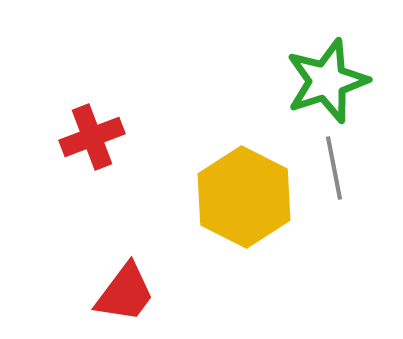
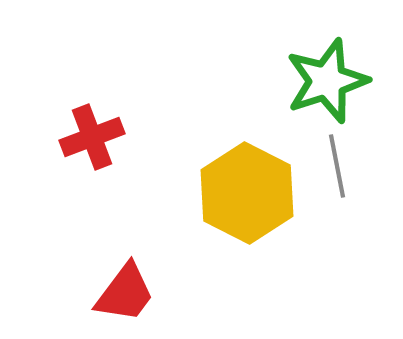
gray line: moved 3 px right, 2 px up
yellow hexagon: moved 3 px right, 4 px up
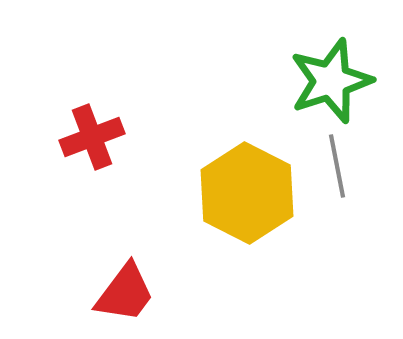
green star: moved 4 px right
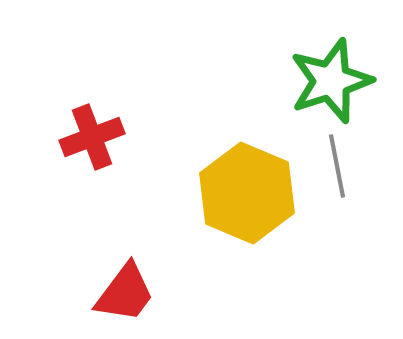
yellow hexagon: rotated 4 degrees counterclockwise
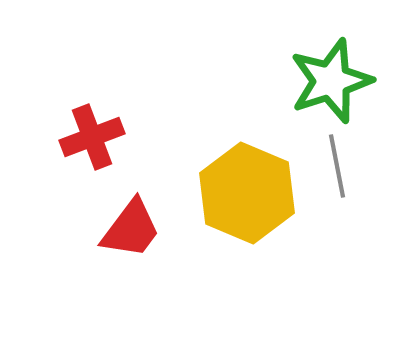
red trapezoid: moved 6 px right, 64 px up
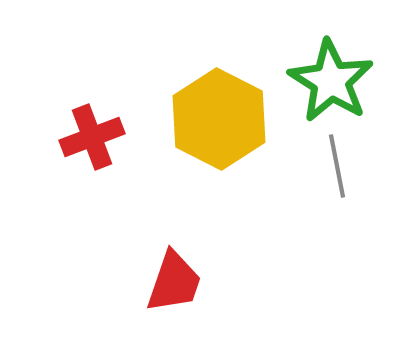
green star: rotated 22 degrees counterclockwise
yellow hexagon: moved 28 px left, 74 px up; rotated 4 degrees clockwise
red trapezoid: moved 43 px right, 53 px down; rotated 18 degrees counterclockwise
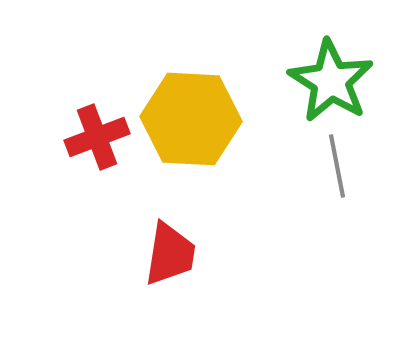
yellow hexagon: moved 28 px left; rotated 24 degrees counterclockwise
red cross: moved 5 px right
red trapezoid: moved 4 px left, 28 px up; rotated 10 degrees counterclockwise
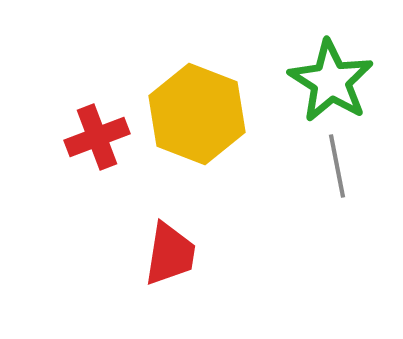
yellow hexagon: moved 6 px right, 5 px up; rotated 18 degrees clockwise
